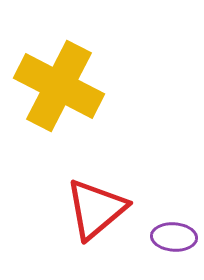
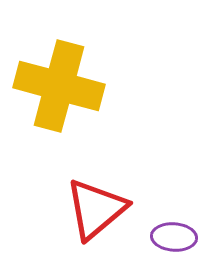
yellow cross: rotated 12 degrees counterclockwise
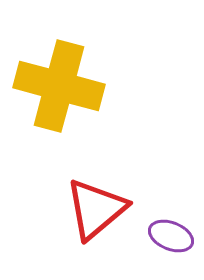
purple ellipse: moved 3 px left, 1 px up; rotated 18 degrees clockwise
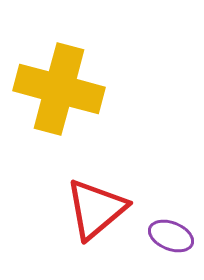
yellow cross: moved 3 px down
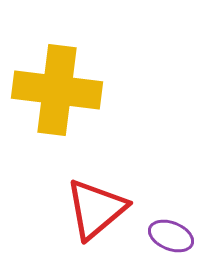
yellow cross: moved 2 px left, 1 px down; rotated 8 degrees counterclockwise
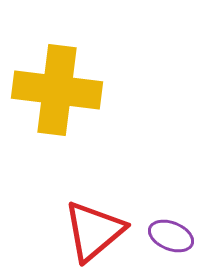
red triangle: moved 2 px left, 22 px down
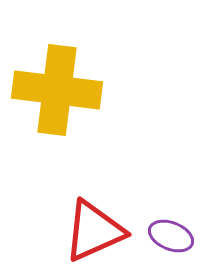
red triangle: rotated 16 degrees clockwise
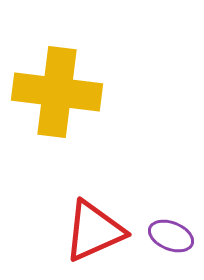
yellow cross: moved 2 px down
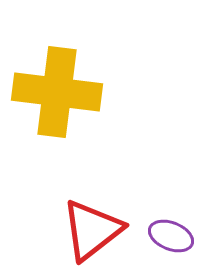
red triangle: moved 2 px left, 1 px up; rotated 14 degrees counterclockwise
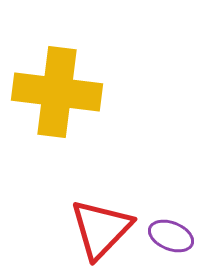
red triangle: moved 9 px right, 1 px up; rotated 8 degrees counterclockwise
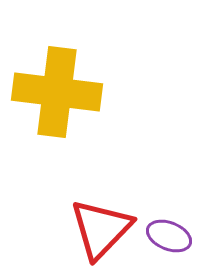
purple ellipse: moved 2 px left
